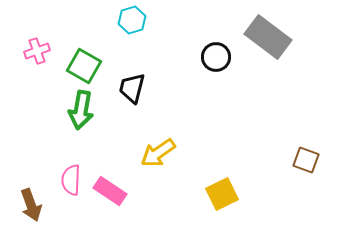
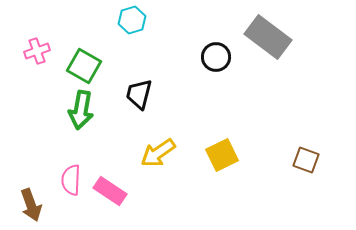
black trapezoid: moved 7 px right, 6 px down
yellow square: moved 39 px up
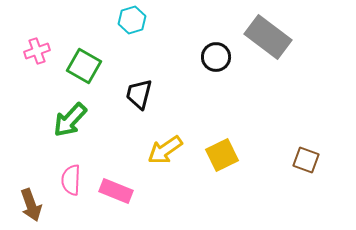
green arrow: moved 11 px left, 10 px down; rotated 33 degrees clockwise
yellow arrow: moved 7 px right, 3 px up
pink rectangle: moved 6 px right; rotated 12 degrees counterclockwise
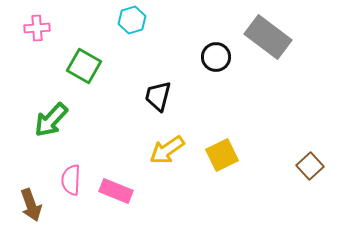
pink cross: moved 23 px up; rotated 15 degrees clockwise
black trapezoid: moved 19 px right, 2 px down
green arrow: moved 19 px left
yellow arrow: moved 2 px right
brown square: moved 4 px right, 6 px down; rotated 28 degrees clockwise
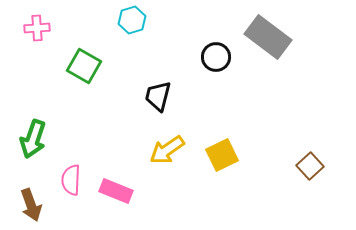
green arrow: moved 18 px left, 19 px down; rotated 24 degrees counterclockwise
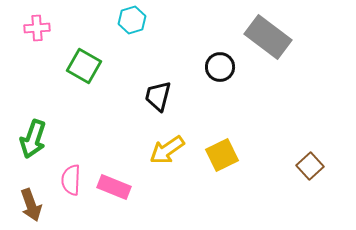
black circle: moved 4 px right, 10 px down
pink rectangle: moved 2 px left, 4 px up
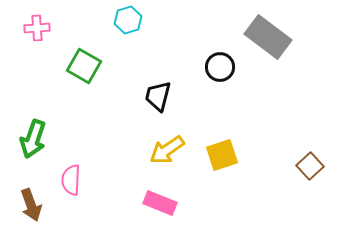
cyan hexagon: moved 4 px left
yellow square: rotated 8 degrees clockwise
pink rectangle: moved 46 px right, 16 px down
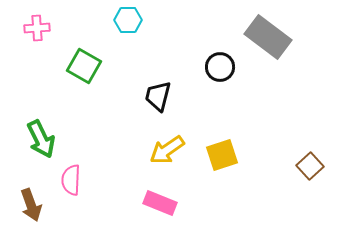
cyan hexagon: rotated 16 degrees clockwise
green arrow: moved 8 px right; rotated 45 degrees counterclockwise
